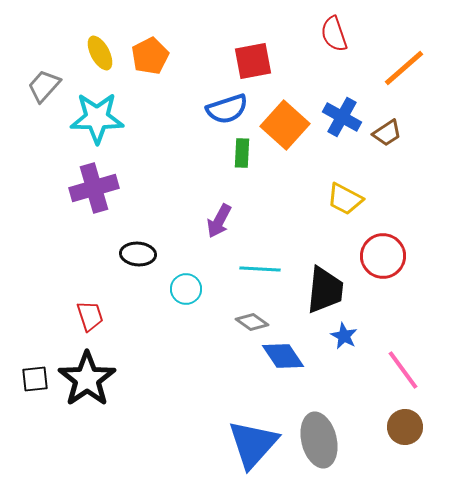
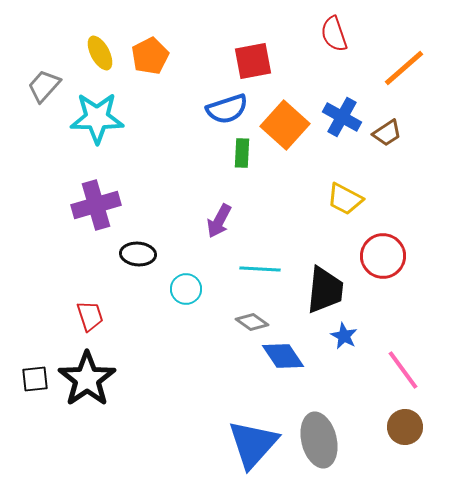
purple cross: moved 2 px right, 17 px down
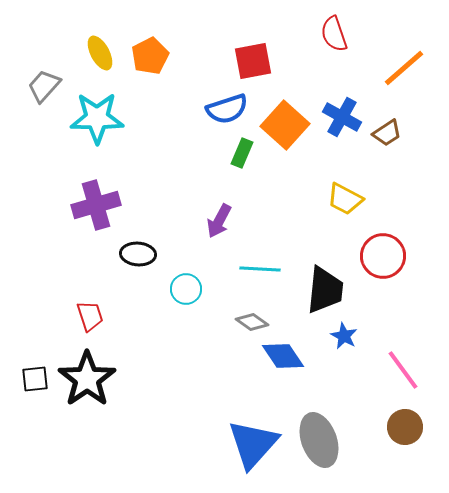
green rectangle: rotated 20 degrees clockwise
gray ellipse: rotated 6 degrees counterclockwise
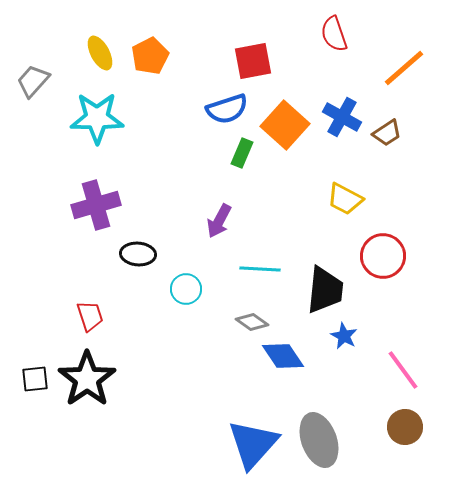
gray trapezoid: moved 11 px left, 5 px up
